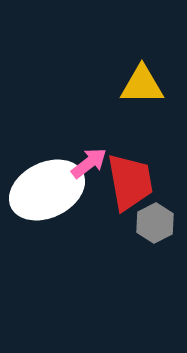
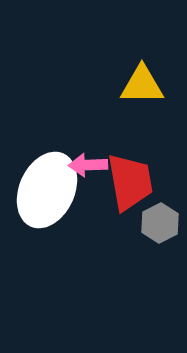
pink arrow: moved 1 px left, 2 px down; rotated 144 degrees counterclockwise
white ellipse: rotated 40 degrees counterclockwise
gray hexagon: moved 5 px right
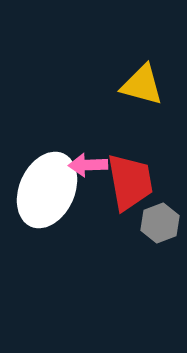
yellow triangle: rotated 15 degrees clockwise
gray hexagon: rotated 6 degrees clockwise
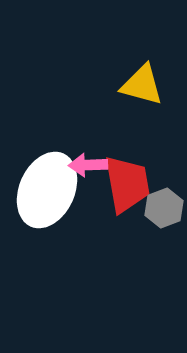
red trapezoid: moved 3 px left, 2 px down
gray hexagon: moved 4 px right, 15 px up
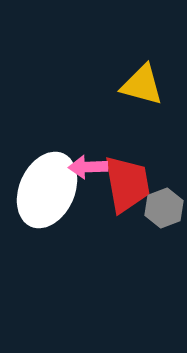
pink arrow: moved 2 px down
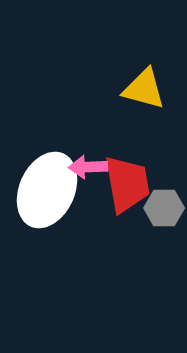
yellow triangle: moved 2 px right, 4 px down
gray hexagon: rotated 21 degrees clockwise
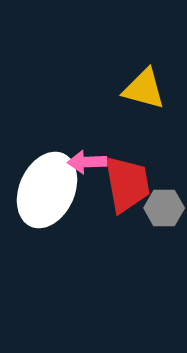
pink arrow: moved 1 px left, 5 px up
